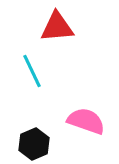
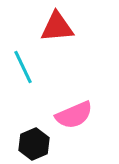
cyan line: moved 9 px left, 4 px up
pink semicircle: moved 12 px left, 6 px up; rotated 138 degrees clockwise
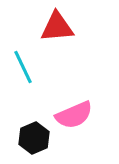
black hexagon: moved 6 px up
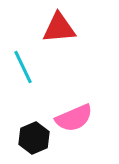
red triangle: moved 2 px right, 1 px down
pink semicircle: moved 3 px down
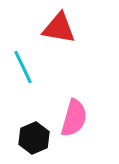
red triangle: rotated 15 degrees clockwise
pink semicircle: rotated 51 degrees counterclockwise
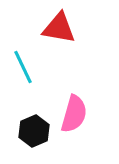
pink semicircle: moved 4 px up
black hexagon: moved 7 px up
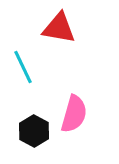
black hexagon: rotated 8 degrees counterclockwise
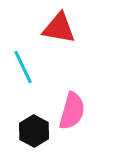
pink semicircle: moved 2 px left, 3 px up
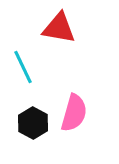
pink semicircle: moved 2 px right, 2 px down
black hexagon: moved 1 px left, 8 px up
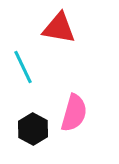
black hexagon: moved 6 px down
